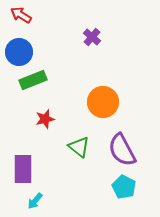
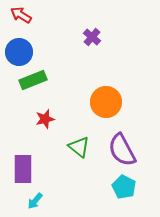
orange circle: moved 3 px right
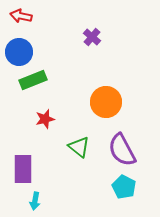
red arrow: moved 1 px down; rotated 20 degrees counterclockwise
cyan arrow: rotated 30 degrees counterclockwise
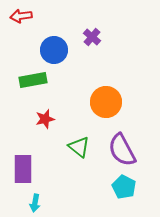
red arrow: rotated 20 degrees counterclockwise
blue circle: moved 35 px right, 2 px up
green rectangle: rotated 12 degrees clockwise
cyan arrow: moved 2 px down
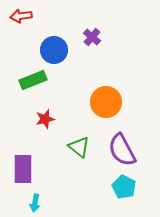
green rectangle: rotated 12 degrees counterclockwise
